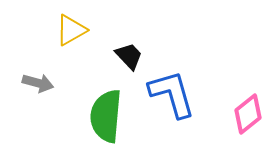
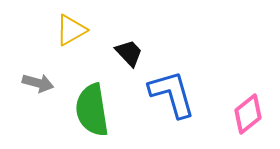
black trapezoid: moved 3 px up
green semicircle: moved 14 px left, 6 px up; rotated 14 degrees counterclockwise
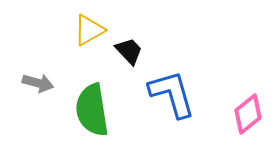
yellow triangle: moved 18 px right
black trapezoid: moved 2 px up
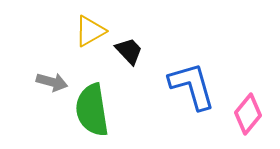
yellow triangle: moved 1 px right, 1 px down
gray arrow: moved 14 px right, 1 px up
blue L-shape: moved 20 px right, 8 px up
pink diamond: rotated 12 degrees counterclockwise
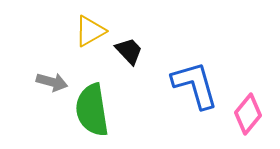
blue L-shape: moved 3 px right, 1 px up
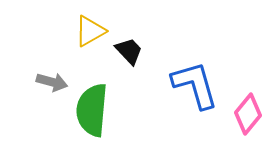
green semicircle: rotated 14 degrees clockwise
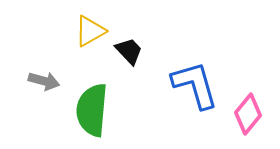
gray arrow: moved 8 px left, 1 px up
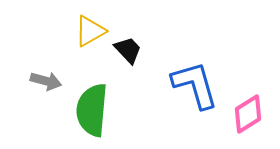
black trapezoid: moved 1 px left, 1 px up
gray arrow: moved 2 px right
pink diamond: rotated 18 degrees clockwise
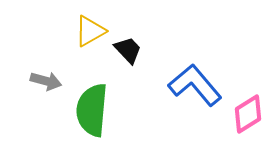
blue L-shape: rotated 24 degrees counterclockwise
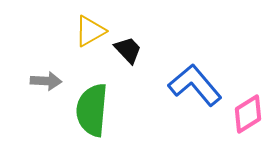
gray arrow: rotated 12 degrees counterclockwise
